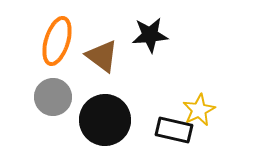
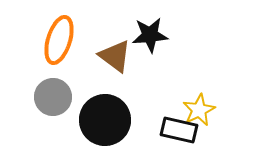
orange ellipse: moved 2 px right, 1 px up
brown triangle: moved 13 px right
black rectangle: moved 5 px right
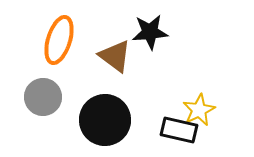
black star: moved 3 px up
gray circle: moved 10 px left
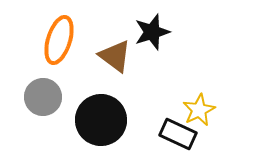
black star: moved 2 px right; rotated 12 degrees counterclockwise
black circle: moved 4 px left
black rectangle: moved 1 px left, 4 px down; rotated 12 degrees clockwise
